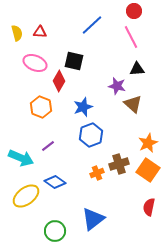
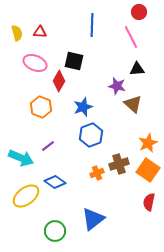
red circle: moved 5 px right, 1 px down
blue line: rotated 45 degrees counterclockwise
red semicircle: moved 5 px up
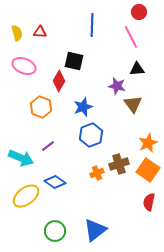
pink ellipse: moved 11 px left, 3 px down
brown triangle: rotated 12 degrees clockwise
blue triangle: moved 2 px right, 11 px down
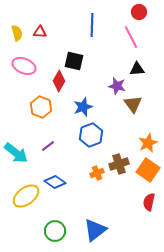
cyan arrow: moved 5 px left, 5 px up; rotated 15 degrees clockwise
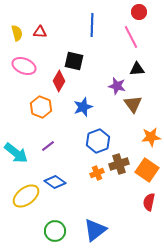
blue hexagon: moved 7 px right, 6 px down
orange star: moved 3 px right, 6 px up; rotated 18 degrees clockwise
orange square: moved 1 px left
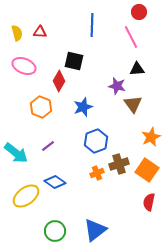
orange star: rotated 18 degrees counterclockwise
blue hexagon: moved 2 px left
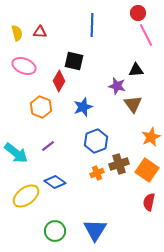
red circle: moved 1 px left, 1 px down
pink line: moved 15 px right, 2 px up
black triangle: moved 1 px left, 1 px down
blue triangle: rotated 20 degrees counterclockwise
